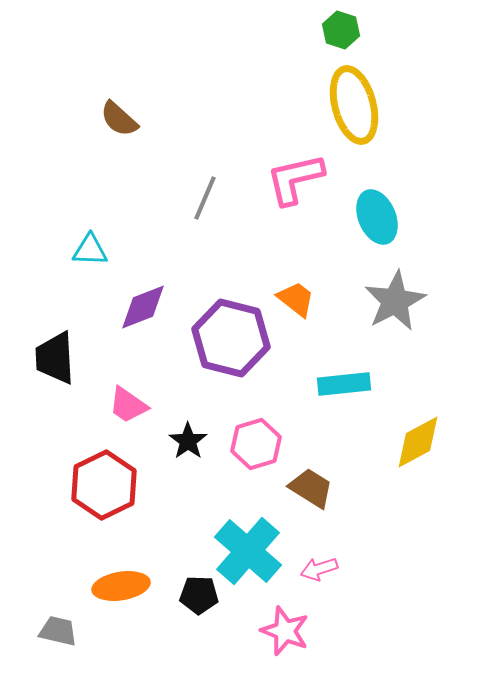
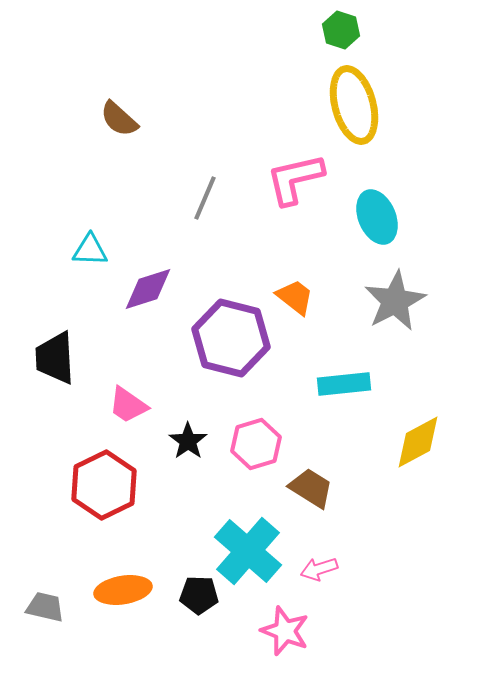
orange trapezoid: moved 1 px left, 2 px up
purple diamond: moved 5 px right, 18 px up; rotated 4 degrees clockwise
orange ellipse: moved 2 px right, 4 px down
gray trapezoid: moved 13 px left, 24 px up
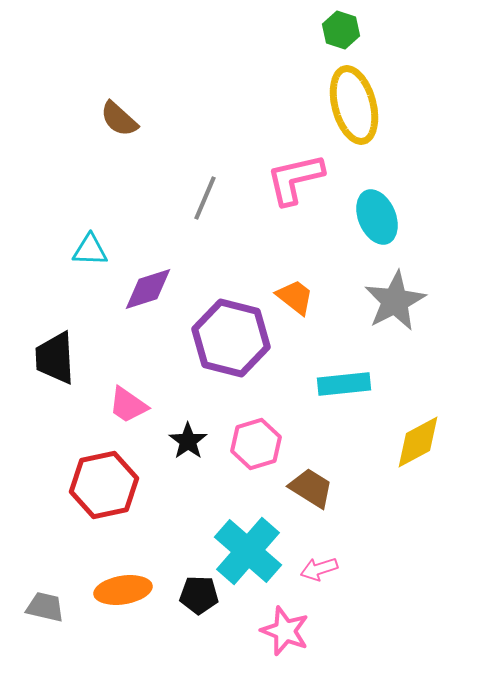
red hexagon: rotated 14 degrees clockwise
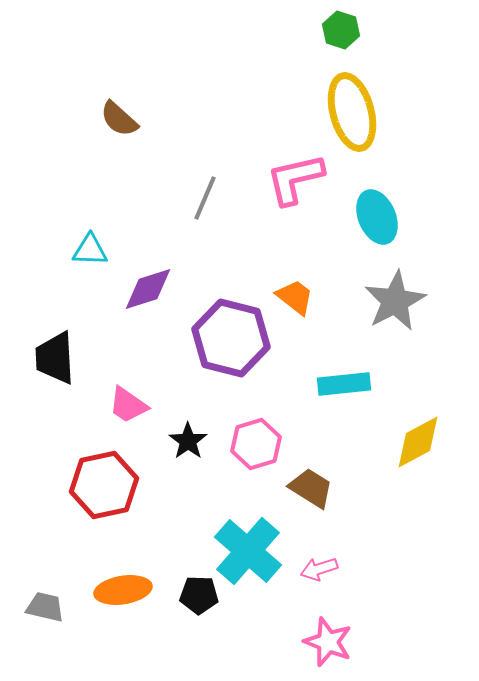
yellow ellipse: moved 2 px left, 7 px down
pink star: moved 43 px right, 11 px down
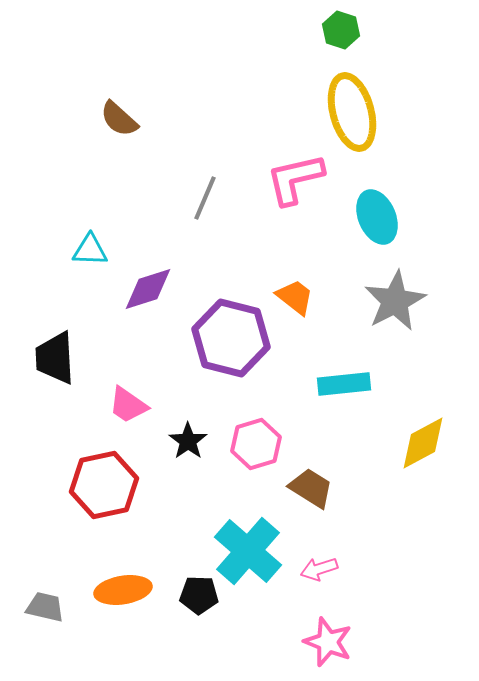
yellow diamond: moved 5 px right, 1 px down
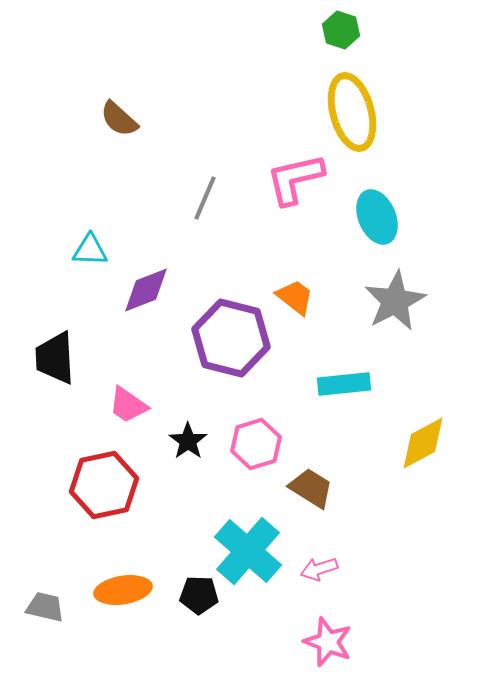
purple diamond: moved 2 px left, 1 px down; rotated 4 degrees counterclockwise
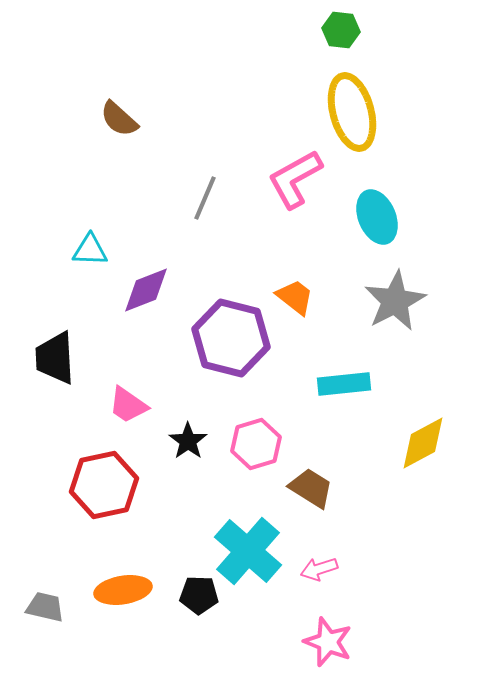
green hexagon: rotated 12 degrees counterclockwise
pink L-shape: rotated 16 degrees counterclockwise
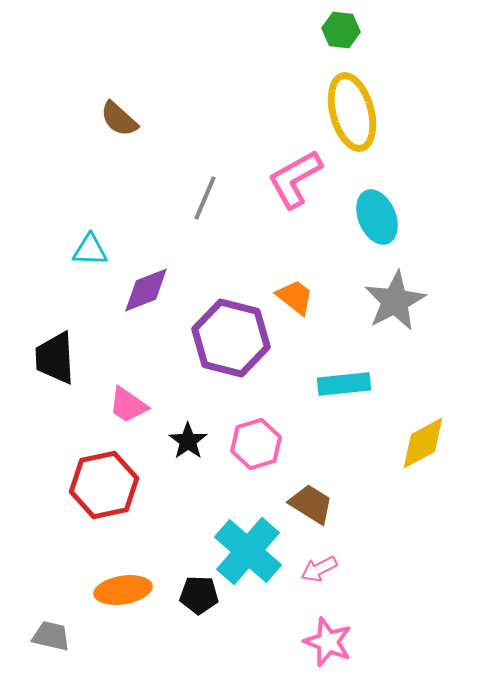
brown trapezoid: moved 16 px down
pink arrow: rotated 9 degrees counterclockwise
gray trapezoid: moved 6 px right, 29 px down
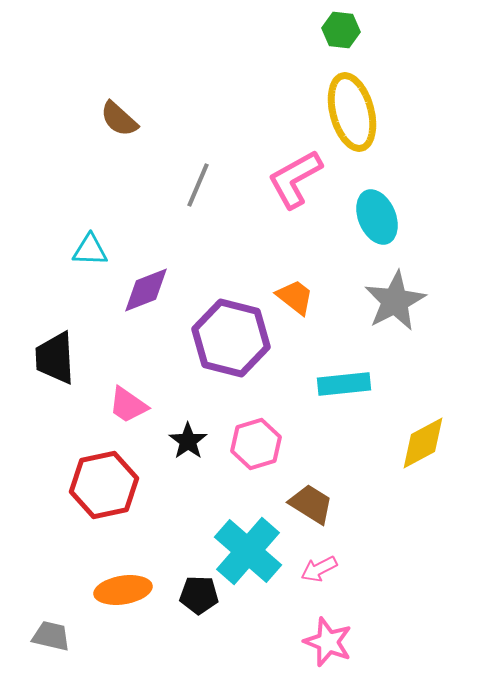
gray line: moved 7 px left, 13 px up
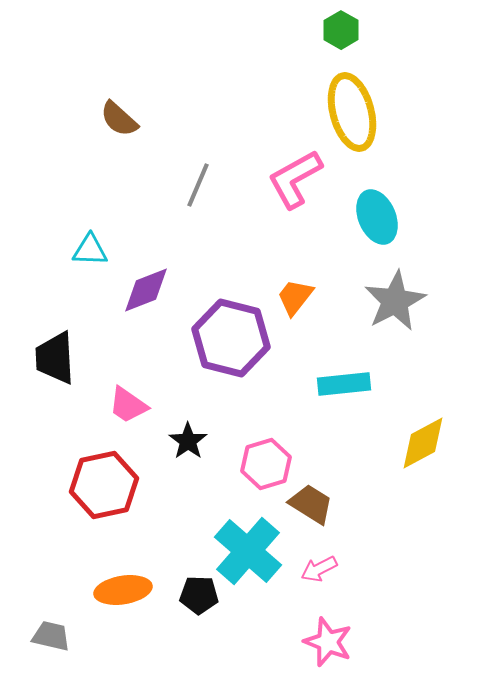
green hexagon: rotated 24 degrees clockwise
orange trapezoid: rotated 90 degrees counterclockwise
pink hexagon: moved 10 px right, 20 px down
